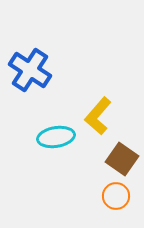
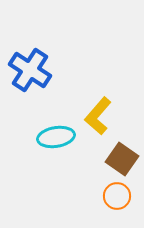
orange circle: moved 1 px right
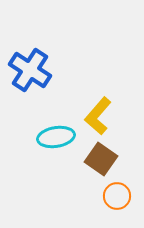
brown square: moved 21 px left
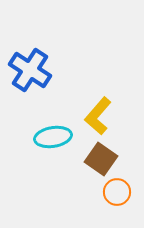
cyan ellipse: moved 3 px left
orange circle: moved 4 px up
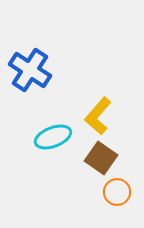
cyan ellipse: rotated 12 degrees counterclockwise
brown square: moved 1 px up
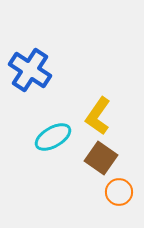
yellow L-shape: rotated 6 degrees counterclockwise
cyan ellipse: rotated 9 degrees counterclockwise
orange circle: moved 2 px right
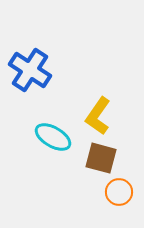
cyan ellipse: rotated 60 degrees clockwise
brown square: rotated 20 degrees counterclockwise
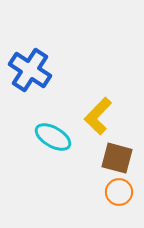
yellow L-shape: rotated 9 degrees clockwise
brown square: moved 16 px right
